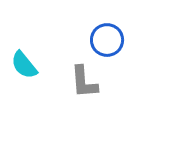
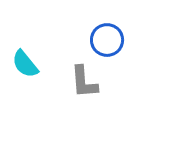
cyan semicircle: moved 1 px right, 1 px up
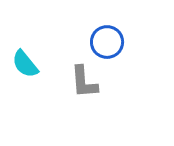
blue circle: moved 2 px down
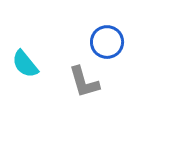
gray L-shape: rotated 12 degrees counterclockwise
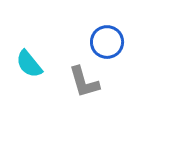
cyan semicircle: moved 4 px right
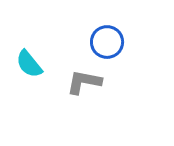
gray L-shape: rotated 117 degrees clockwise
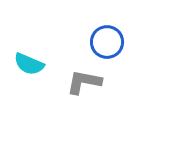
cyan semicircle: rotated 28 degrees counterclockwise
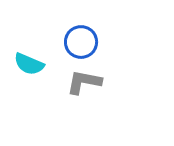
blue circle: moved 26 px left
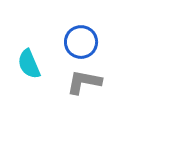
cyan semicircle: rotated 44 degrees clockwise
